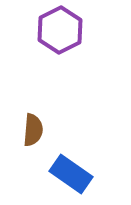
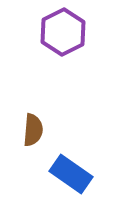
purple hexagon: moved 3 px right, 2 px down
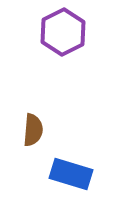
blue rectangle: rotated 18 degrees counterclockwise
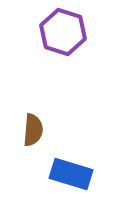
purple hexagon: rotated 15 degrees counterclockwise
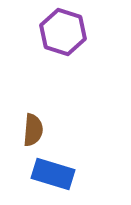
blue rectangle: moved 18 px left
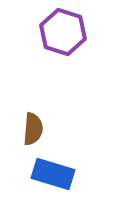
brown semicircle: moved 1 px up
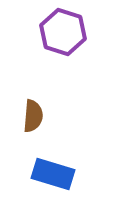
brown semicircle: moved 13 px up
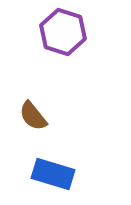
brown semicircle: rotated 136 degrees clockwise
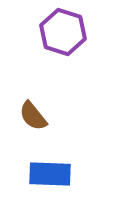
blue rectangle: moved 3 px left; rotated 15 degrees counterclockwise
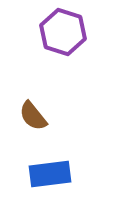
blue rectangle: rotated 9 degrees counterclockwise
